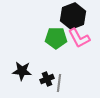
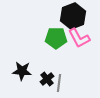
black cross: rotated 16 degrees counterclockwise
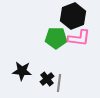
pink L-shape: rotated 55 degrees counterclockwise
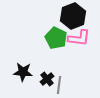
green pentagon: rotated 25 degrees clockwise
black star: moved 1 px right, 1 px down
gray line: moved 2 px down
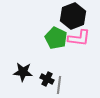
black cross: rotated 24 degrees counterclockwise
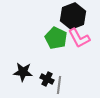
pink L-shape: rotated 55 degrees clockwise
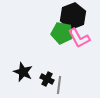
green pentagon: moved 6 px right, 5 px up; rotated 15 degrees counterclockwise
black star: rotated 18 degrees clockwise
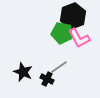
gray line: moved 18 px up; rotated 48 degrees clockwise
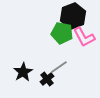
pink L-shape: moved 5 px right, 1 px up
black star: rotated 18 degrees clockwise
black cross: rotated 24 degrees clockwise
